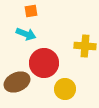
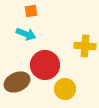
red circle: moved 1 px right, 2 px down
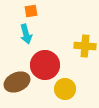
cyan arrow: rotated 54 degrees clockwise
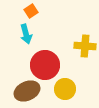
orange square: rotated 24 degrees counterclockwise
brown ellipse: moved 10 px right, 9 px down
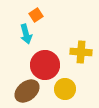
orange square: moved 5 px right, 4 px down
yellow cross: moved 4 px left, 6 px down
brown ellipse: rotated 15 degrees counterclockwise
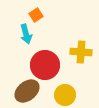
yellow circle: moved 6 px down
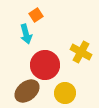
yellow cross: rotated 25 degrees clockwise
yellow circle: moved 2 px up
